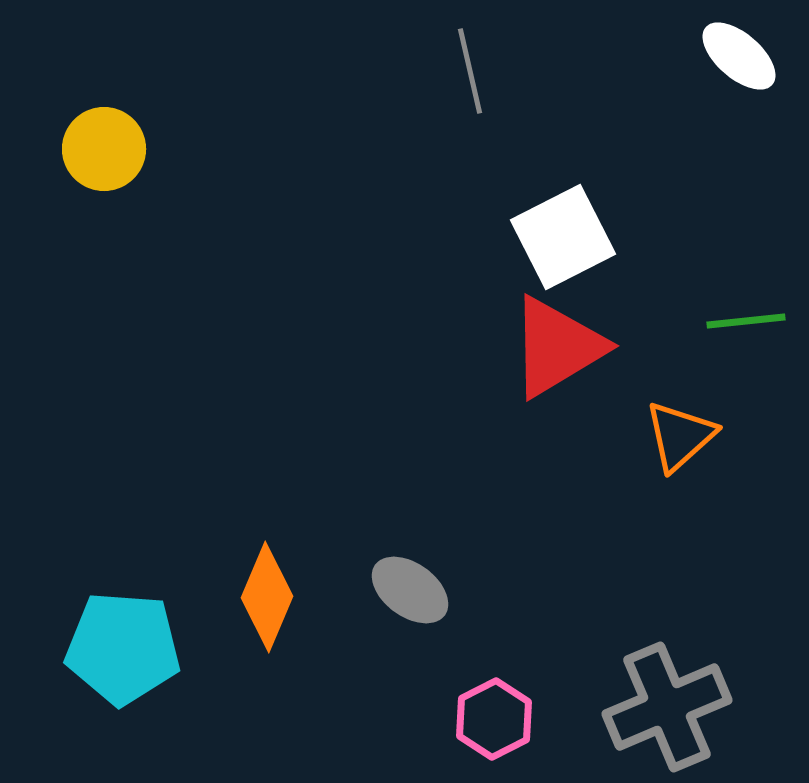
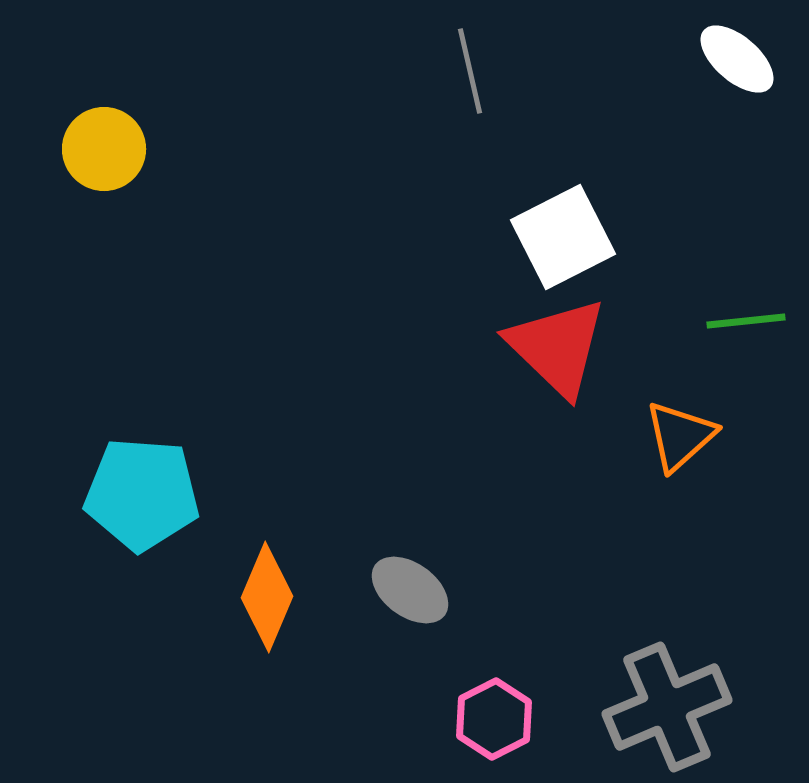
white ellipse: moved 2 px left, 3 px down
red triangle: rotated 45 degrees counterclockwise
cyan pentagon: moved 19 px right, 154 px up
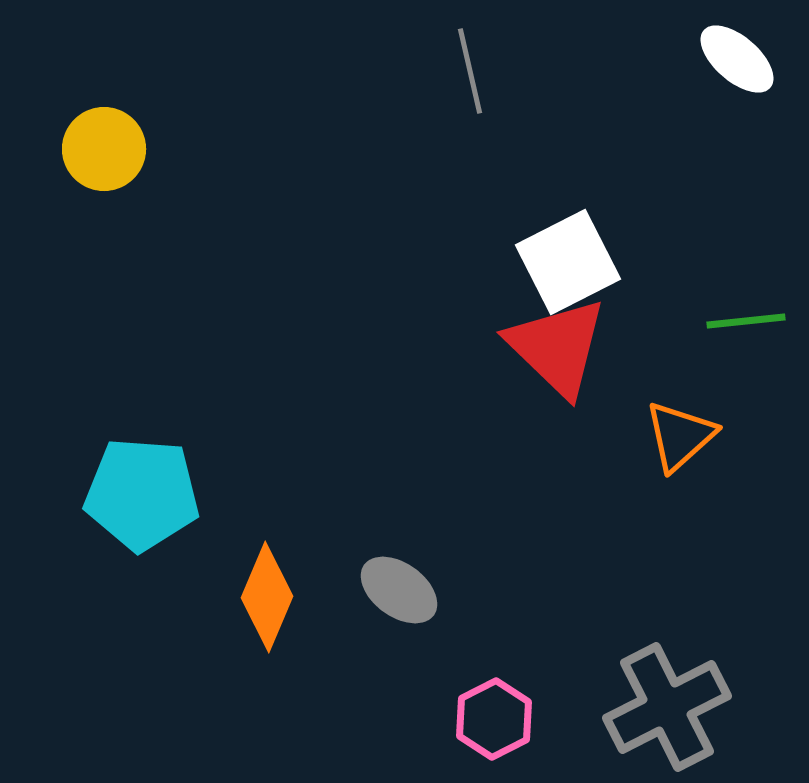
white square: moved 5 px right, 25 px down
gray ellipse: moved 11 px left
gray cross: rotated 4 degrees counterclockwise
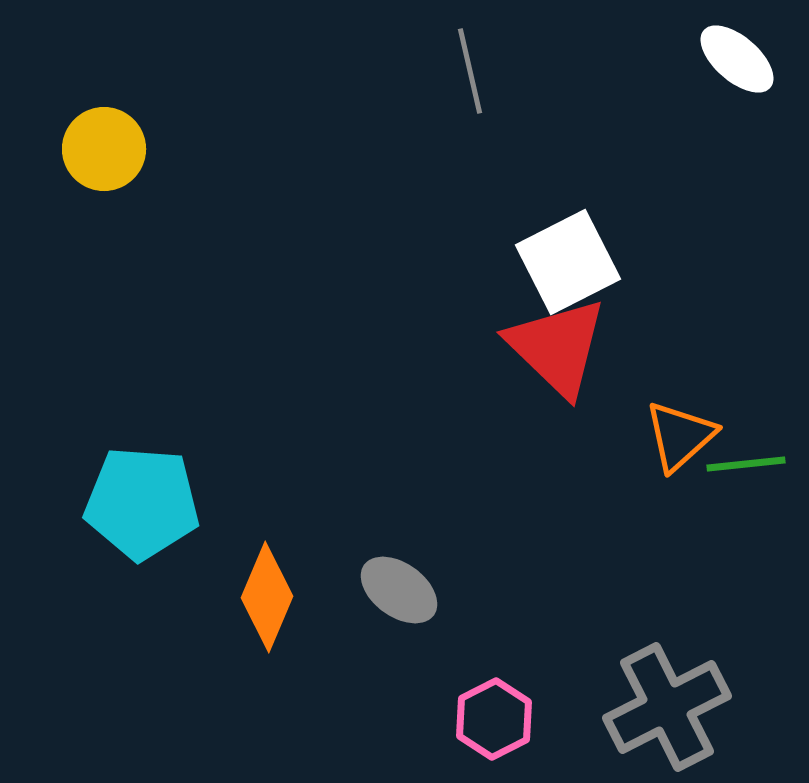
green line: moved 143 px down
cyan pentagon: moved 9 px down
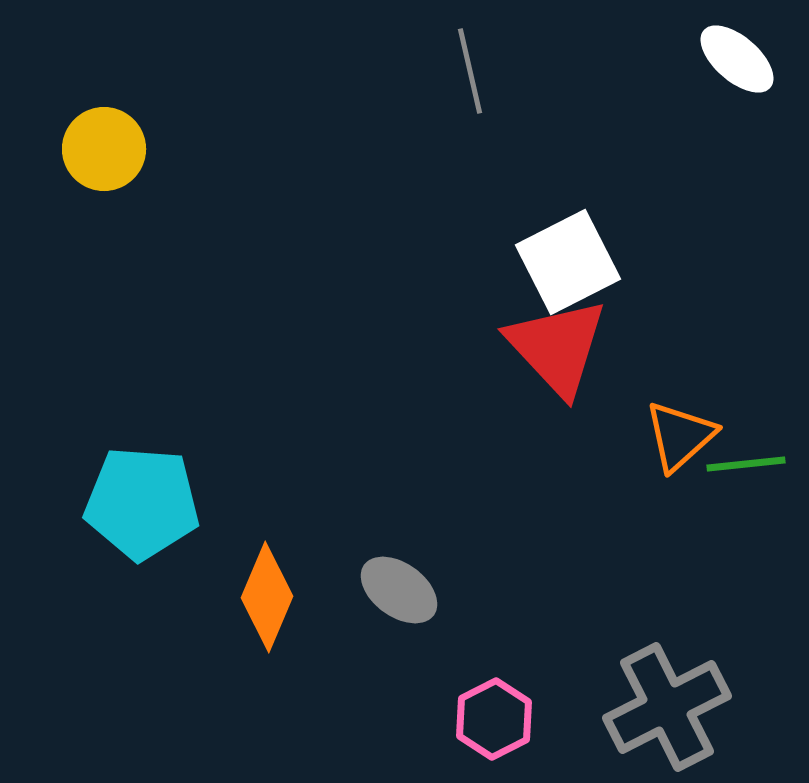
red triangle: rotated 3 degrees clockwise
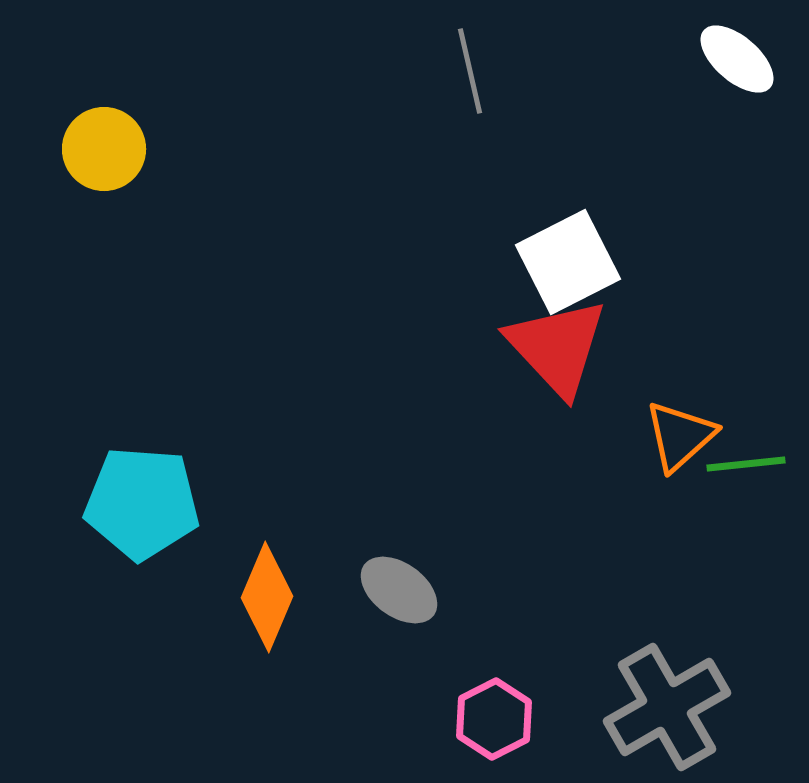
gray cross: rotated 3 degrees counterclockwise
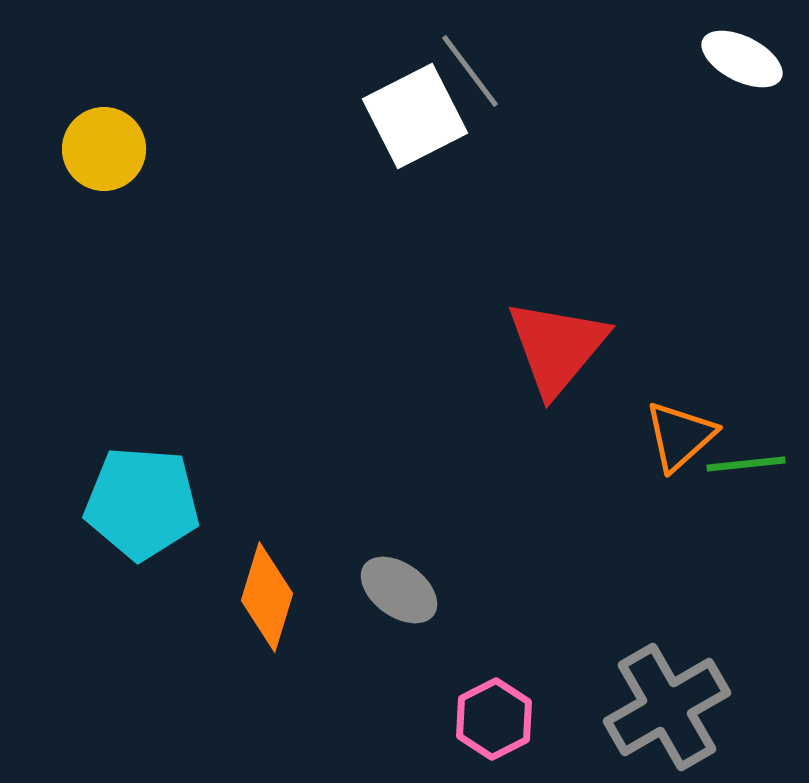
white ellipse: moved 5 px right; rotated 14 degrees counterclockwise
gray line: rotated 24 degrees counterclockwise
white square: moved 153 px left, 146 px up
red triangle: rotated 23 degrees clockwise
orange diamond: rotated 6 degrees counterclockwise
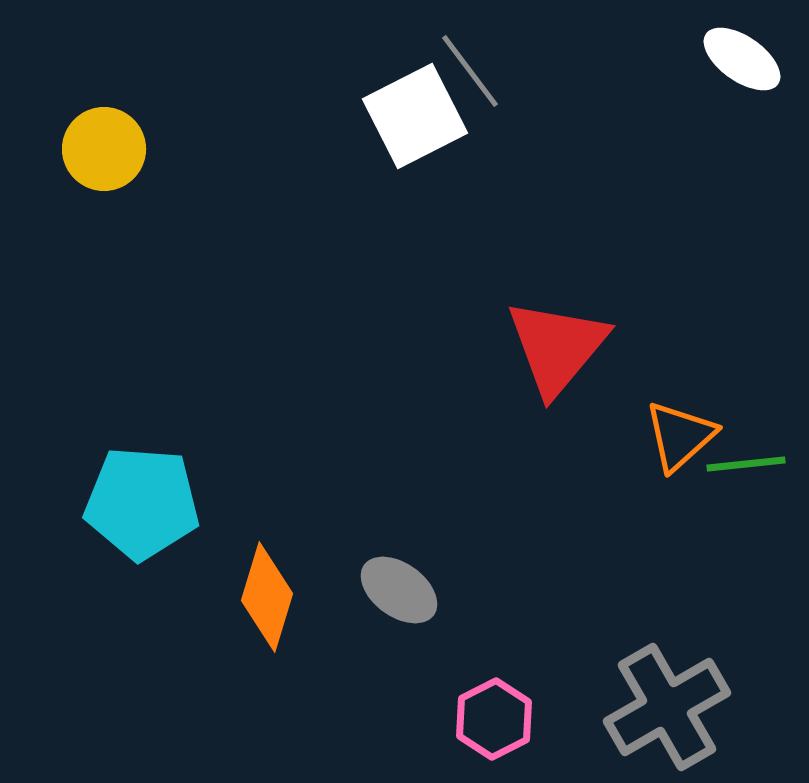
white ellipse: rotated 8 degrees clockwise
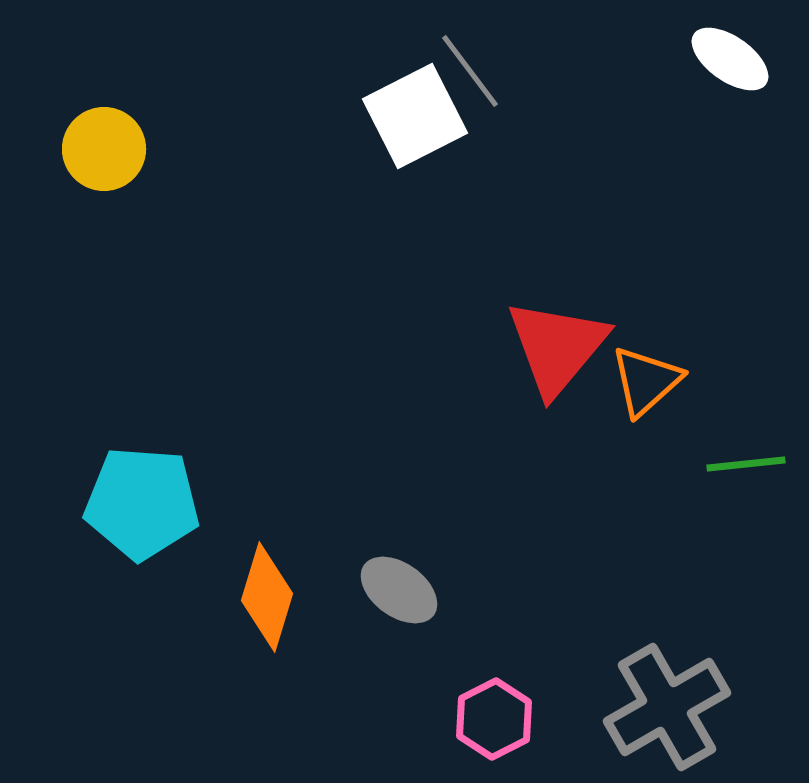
white ellipse: moved 12 px left
orange triangle: moved 34 px left, 55 px up
